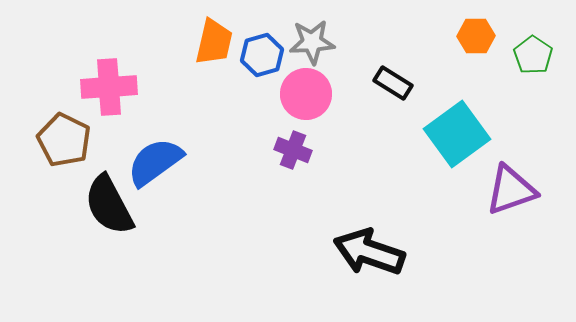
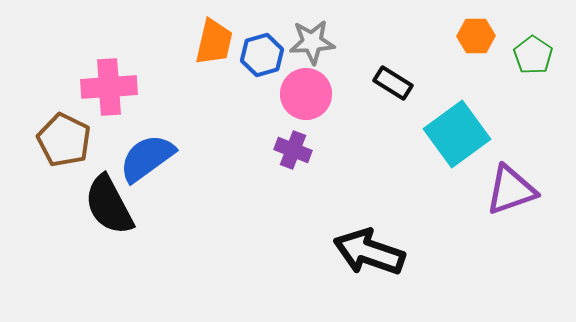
blue semicircle: moved 8 px left, 4 px up
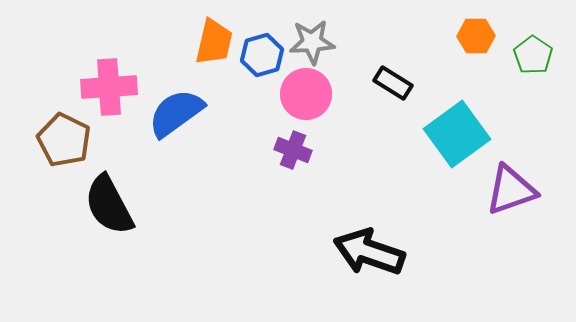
blue semicircle: moved 29 px right, 45 px up
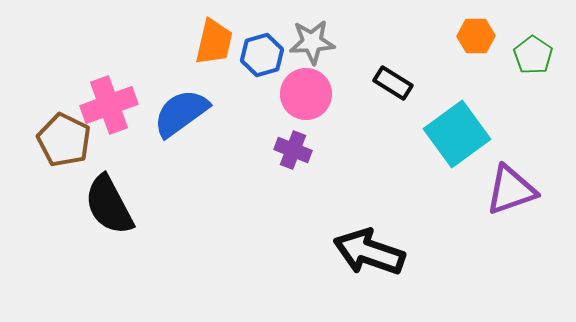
pink cross: moved 18 px down; rotated 16 degrees counterclockwise
blue semicircle: moved 5 px right
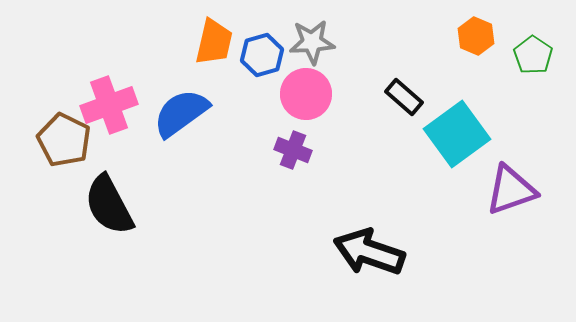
orange hexagon: rotated 24 degrees clockwise
black rectangle: moved 11 px right, 14 px down; rotated 9 degrees clockwise
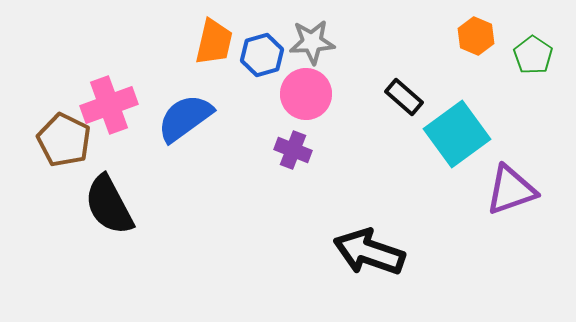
blue semicircle: moved 4 px right, 5 px down
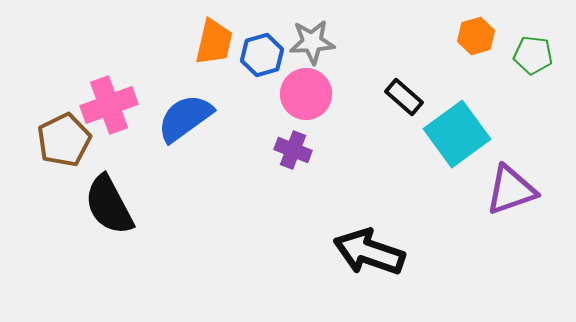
orange hexagon: rotated 21 degrees clockwise
green pentagon: rotated 27 degrees counterclockwise
brown pentagon: rotated 20 degrees clockwise
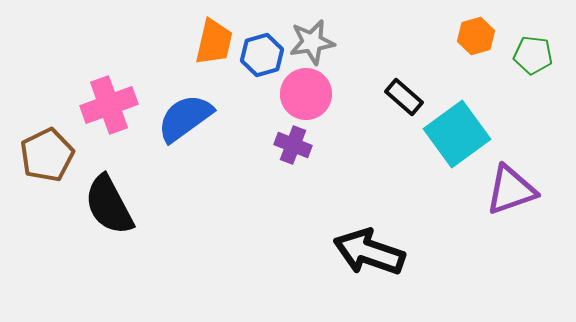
gray star: rotated 6 degrees counterclockwise
brown pentagon: moved 17 px left, 15 px down
purple cross: moved 5 px up
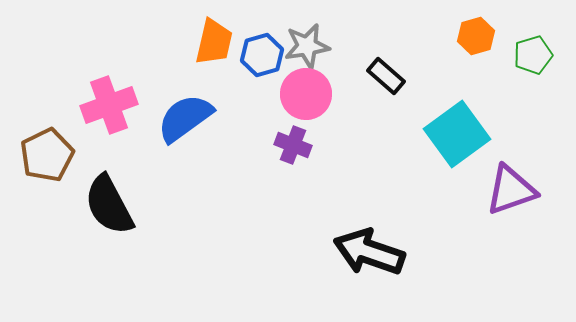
gray star: moved 5 px left, 4 px down
green pentagon: rotated 24 degrees counterclockwise
black rectangle: moved 18 px left, 21 px up
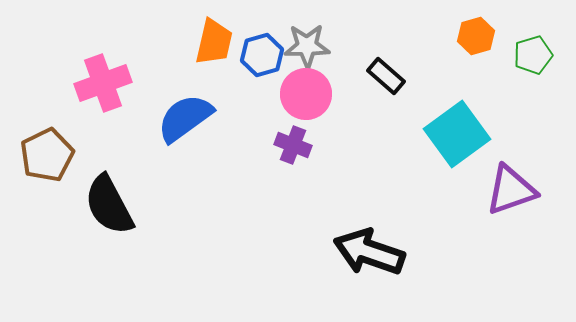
gray star: rotated 9 degrees clockwise
pink cross: moved 6 px left, 22 px up
